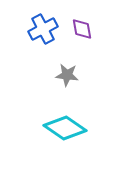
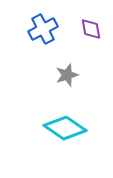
purple diamond: moved 9 px right
gray star: rotated 25 degrees counterclockwise
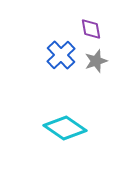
blue cross: moved 18 px right, 26 px down; rotated 16 degrees counterclockwise
gray star: moved 29 px right, 14 px up
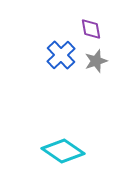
cyan diamond: moved 2 px left, 23 px down
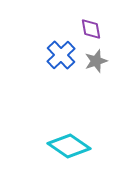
cyan diamond: moved 6 px right, 5 px up
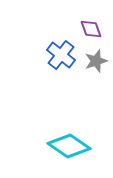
purple diamond: rotated 10 degrees counterclockwise
blue cross: rotated 8 degrees counterclockwise
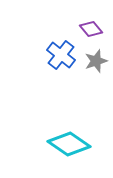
purple diamond: rotated 20 degrees counterclockwise
cyan diamond: moved 2 px up
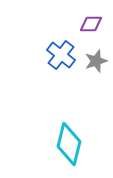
purple diamond: moved 5 px up; rotated 50 degrees counterclockwise
cyan diamond: rotated 69 degrees clockwise
